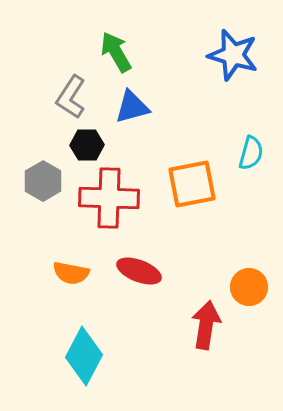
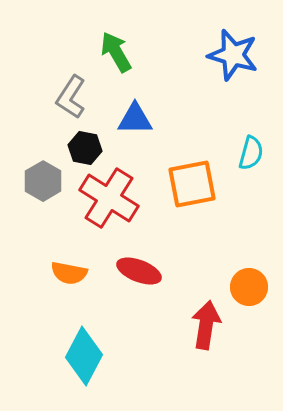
blue triangle: moved 3 px right, 12 px down; rotated 15 degrees clockwise
black hexagon: moved 2 px left, 3 px down; rotated 12 degrees clockwise
red cross: rotated 30 degrees clockwise
orange semicircle: moved 2 px left
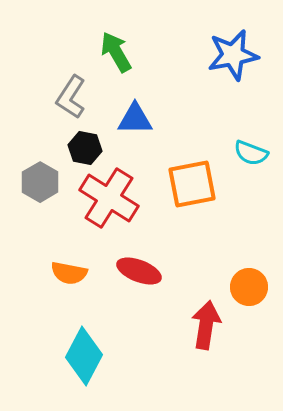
blue star: rotated 27 degrees counterclockwise
cyan semicircle: rotated 96 degrees clockwise
gray hexagon: moved 3 px left, 1 px down
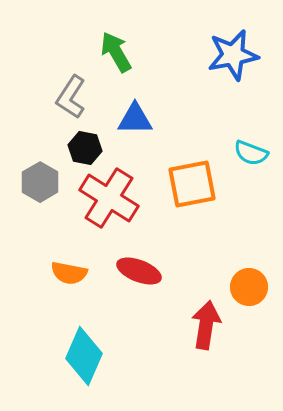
cyan diamond: rotated 4 degrees counterclockwise
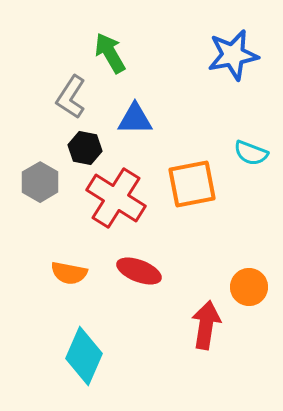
green arrow: moved 6 px left, 1 px down
red cross: moved 7 px right
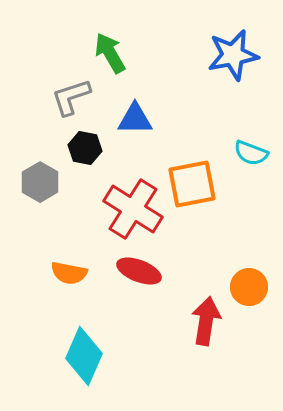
gray L-shape: rotated 39 degrees clockwise
red cross: moved 17 px right, 11 px down
red arrow: moved 4 px up
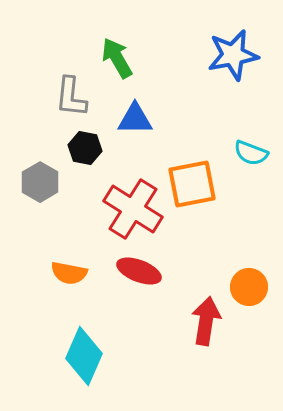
green arrow: moved 7 px right, 5 px down
gray L-shape: rotated 66 degrees counterclockwise
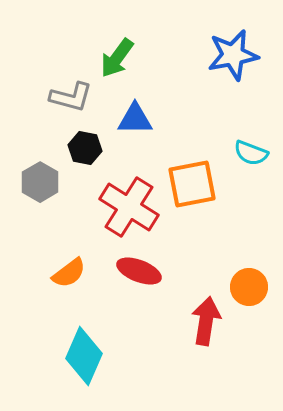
green arrow: rotated 114 degrees counterclockwise
gray L-shape: rotated 81 degrees counterclockwise
red cross: moved 4 px left, 2 px up
orange semicircle: rotated 48 degrees counterclockwise
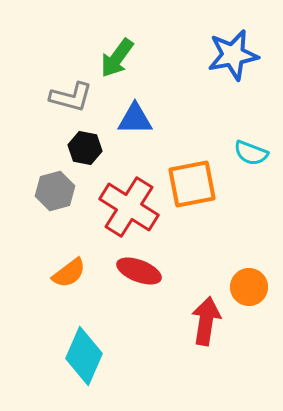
gray hexagon: moved 15 px right, 9 px down; rotated 15 degrees clockwise
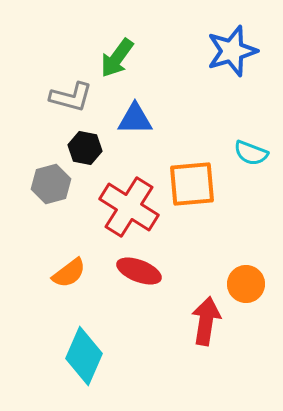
blue star: moved 1 px left, 4 px up; rotated 6 degrees counterclockwise
orange square: rotated 6 degrees clockwise
gray hexagon: moved 4 px left, 7 px up
orange circle: moved 3 px left, 3 px up
